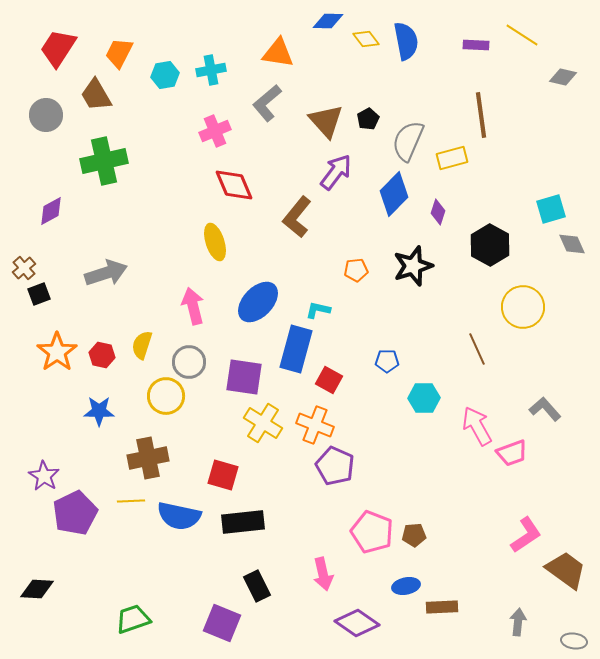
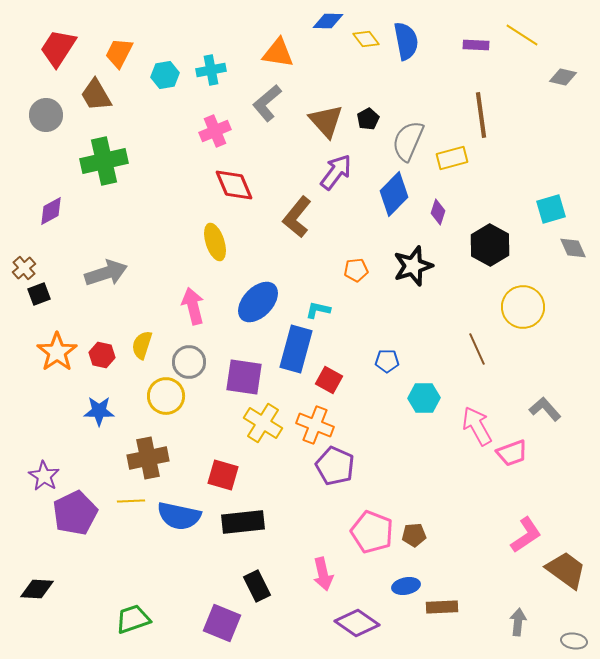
gray diamond at (572, 244): moved 1 px right, 4 px down
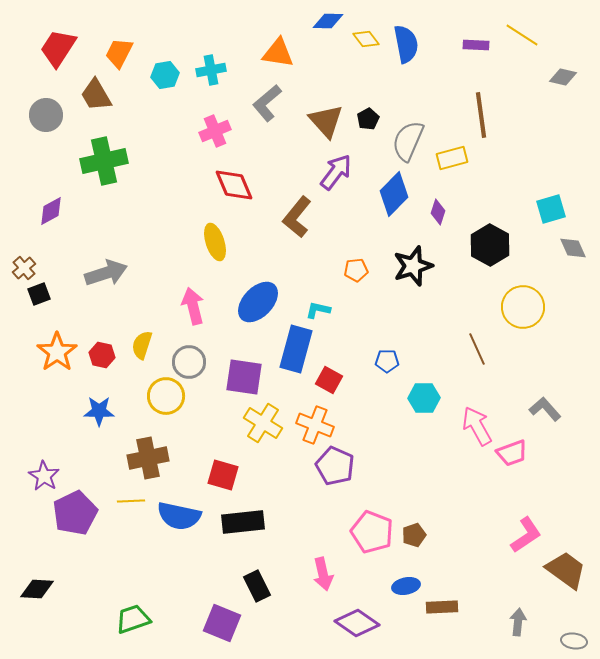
blue semicircle at (406, 41): moved 3 px down
brown pentagon at (414, 535): rotated 15 degrees counterclockwise
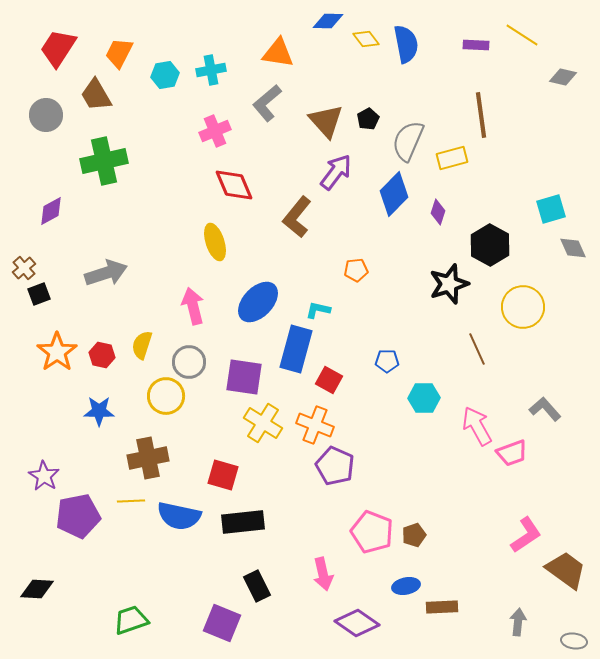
black star at (413, 266): moved 36 px right, 18 px down
purple pentagon at (75, 513): moved 3 px right, 3 px down; rotated 15 degrees clockwise
green trapezoid at (133, 619): moved 2 px left, 1 px down
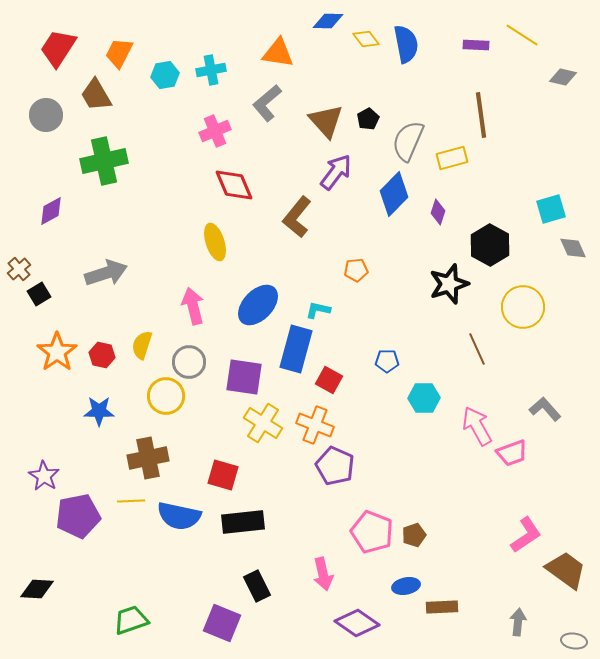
brown cross at (24, 268): moved 5 px left, 1 px down
black square at (39, 294): rotated 10 degrees counterclockwise
blue ellipse at (258, 302): moved 3 px down
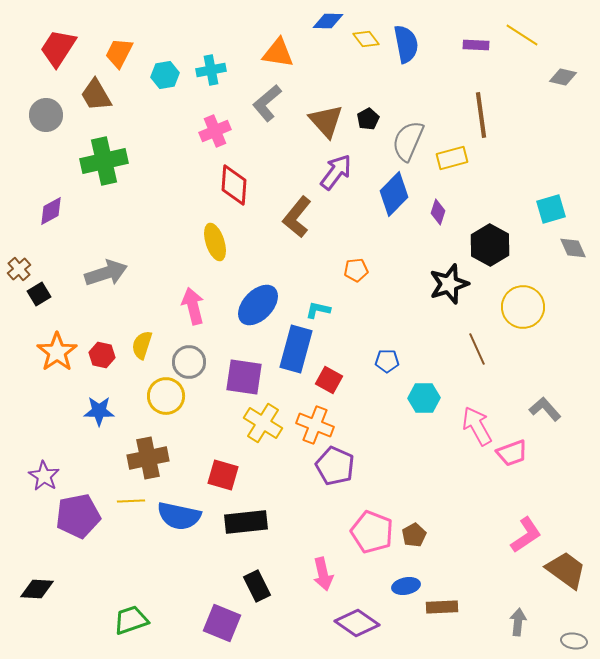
red diamond at (234, 185): rotated 27 degrees clockwise
black rectangle at (243, 522): moved 3 px right
brown pentagon at (414, 535): rotated 10 degrees counterclockwise
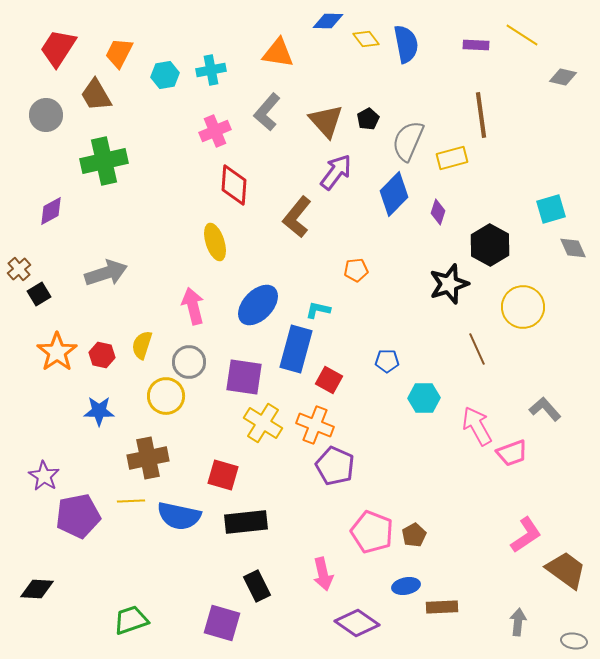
gray L-shape at (267, 103): moved 9 px down; rotated 9 degrees counterclockwise
purple square at (222, 623): rotated 6 degrees counterclockwise
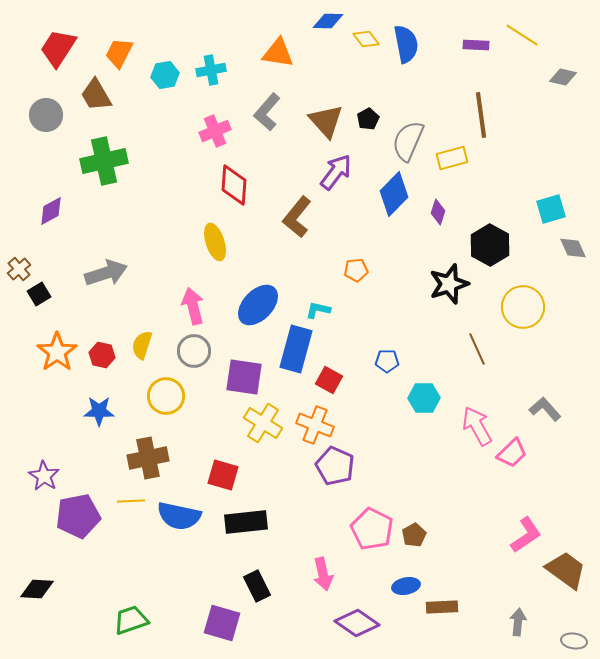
gray circle at (189, 362): moved 5 px right, 11 px up
pink trapezoid at (512, 453): rotated 24 degrees counterclockwise
pink pentagon at (372, 532): moved 3 px up; rotated 6 degrees clockwise
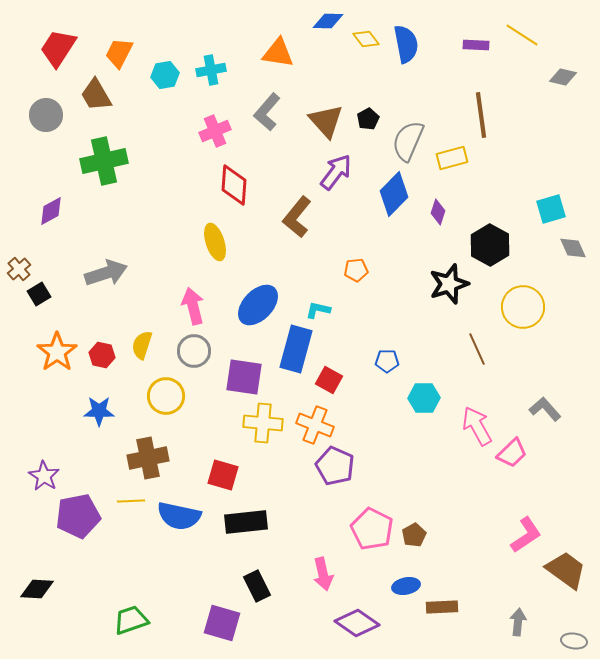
yellow cross at (263, 423): rotated 27 degrees counterclockwise
